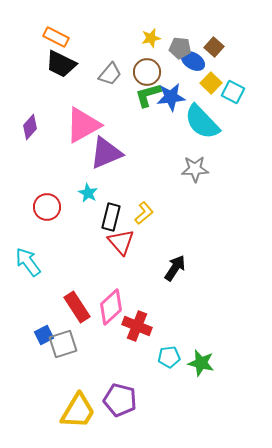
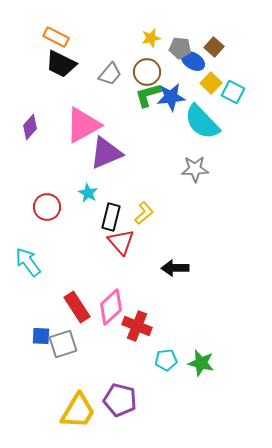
black arrow: rotated 124 degrees counterclockwise
blue square: moved 3 px left, 1 px down; rotated 30 degrees clockwise
cyan pentagon: moved 3 px left, 3 px down
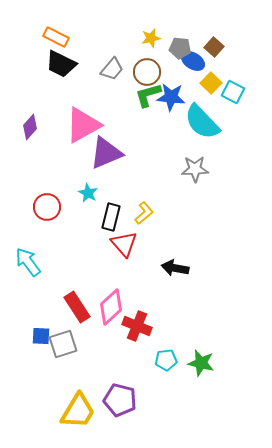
gray trapezoid: moved 2 px right, 5 px up
blue star: rotated 12 degrees clockwise
red triangle: moved 3 px right, 2 px down
black arrow: rotated 12 degrees clockwise
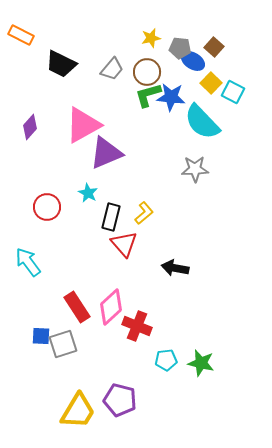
orange rectangle: moved 35 px left, 2 px up
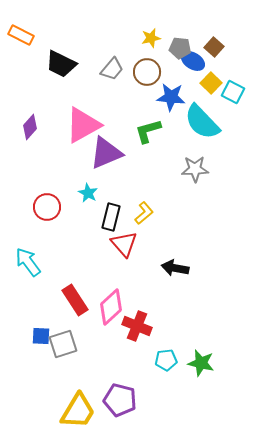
green L-shape: moved 36 px down
red rectangle: moved 2 px left, 7 px up
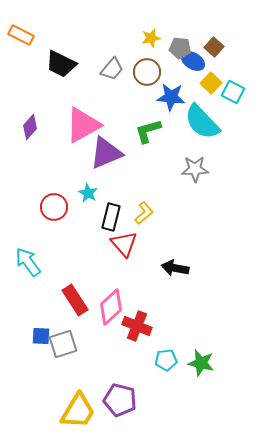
red circle: moved 7 px right
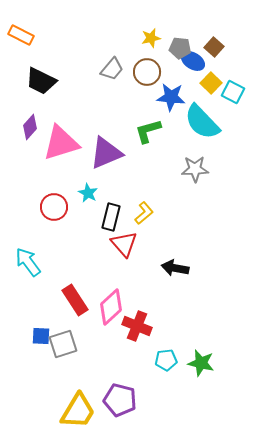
black trapezoid: moved 20 px left, 17 px down
pink triangle: moved 22 px left, 18 px down; rotated 12 degrees clockwise
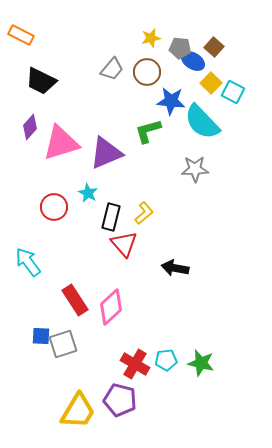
blue star: moved 4 px down
red cross: moved 2 px left, 38 px down; rotated 8 degrees clockwise
